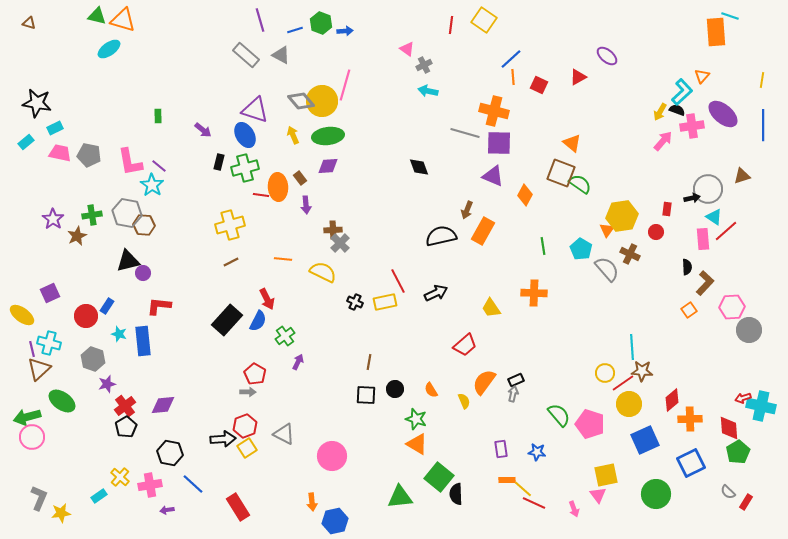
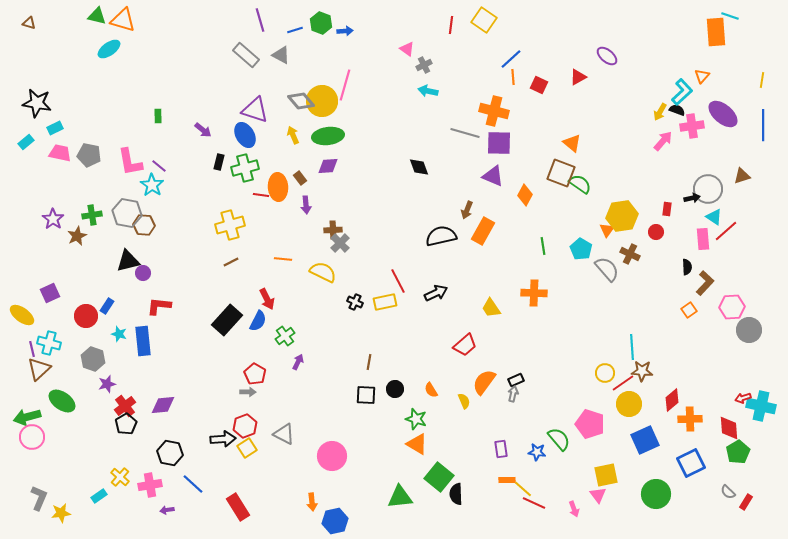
green semicircle at (559, 415): moved 24 px down
black pentagon at (126, 427): moved 3 px up
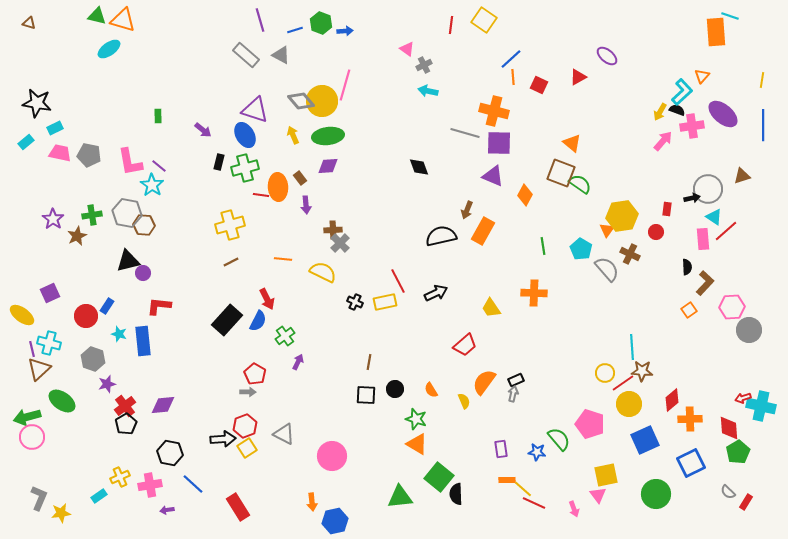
yellow cross at (120, 477): rotated 24 degrees clockwise
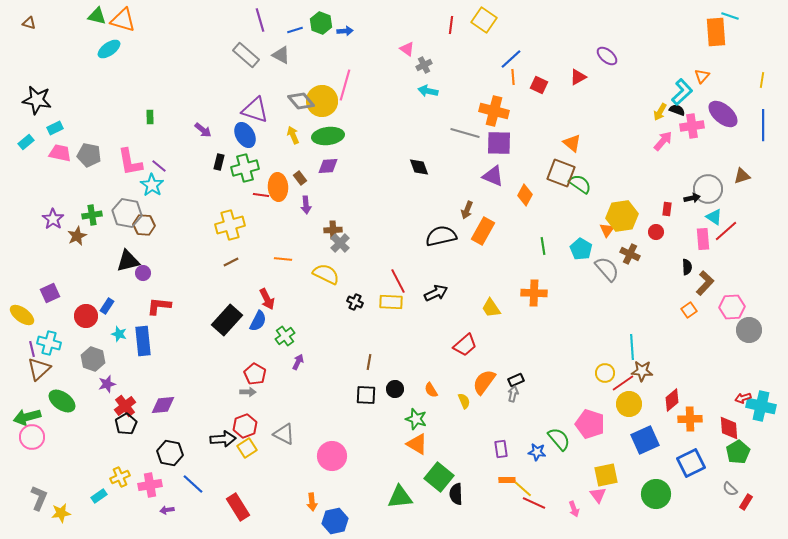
black star at (37, 103): moved 3 px up
green rectangle at (158, 116): moved 8 px left, 1 px down
yellow semicircle at (323, 272): moved 3 px right, 2 px down
yellow rectangle at (385, 302): moved 6 px right; rotated 15 degrees clockwise
gray semicircle at (728, 492): moved 2 px right, 3 px up
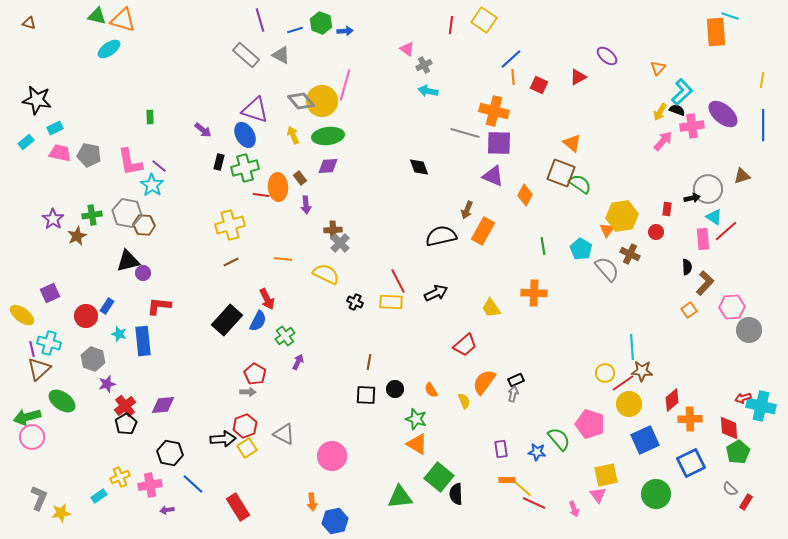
orange triangle at (702, 76): moved 44 px left, 8 px up
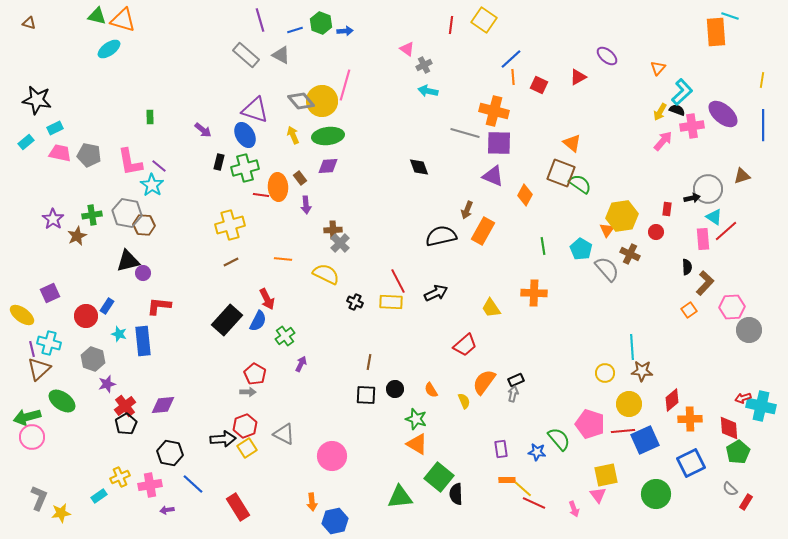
purple arrow at (298, 362): moved 3 px right, 2 px down
red line at (623, 383): moved 48 px down; rotated 30 degrees clockwise
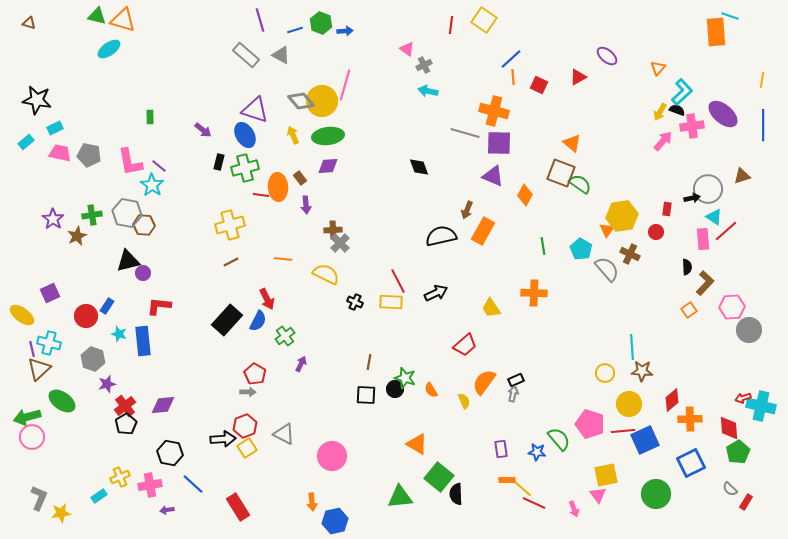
green star at (416, 419): moved 11 px left, 41 px up
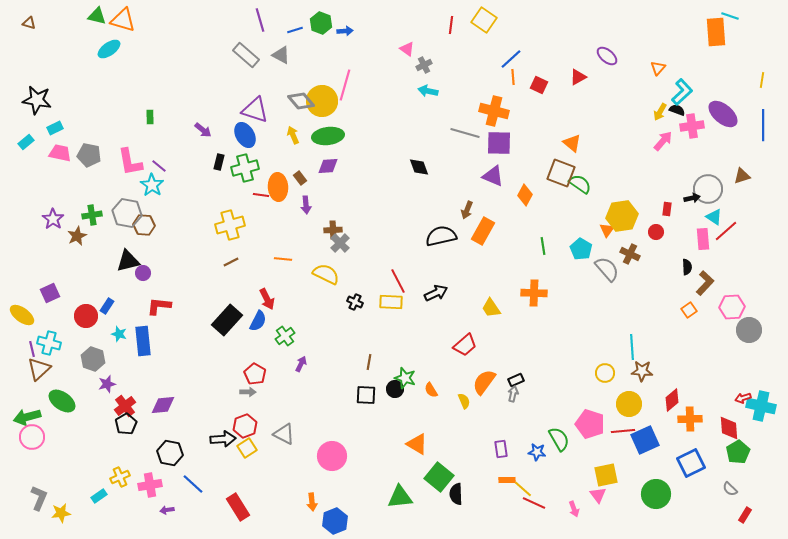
green semicircle at (559, 439): rotated 10 degrees clockwise
red rectangle at (746, 502): moved 1 px left, 13 px down
blue hexagon at (335, 521): rotated 10 degrees counterclockwise
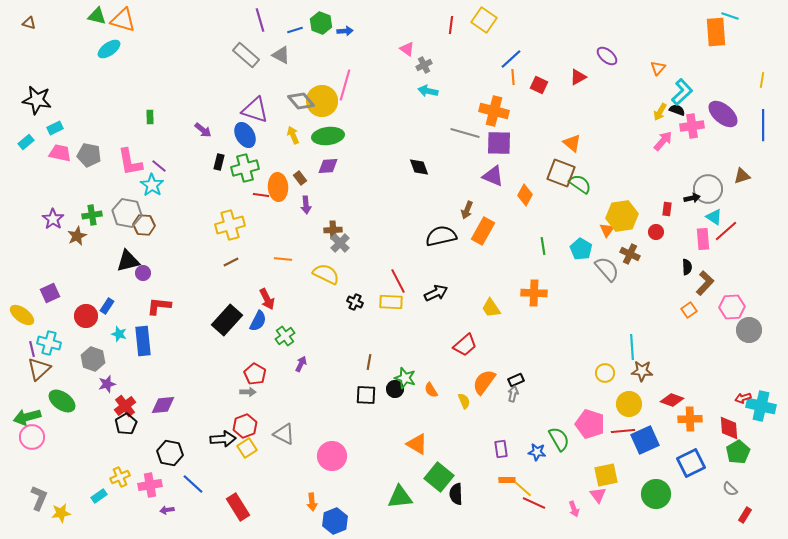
red diamond at (672, 400): rotated 60 degrees clockwise
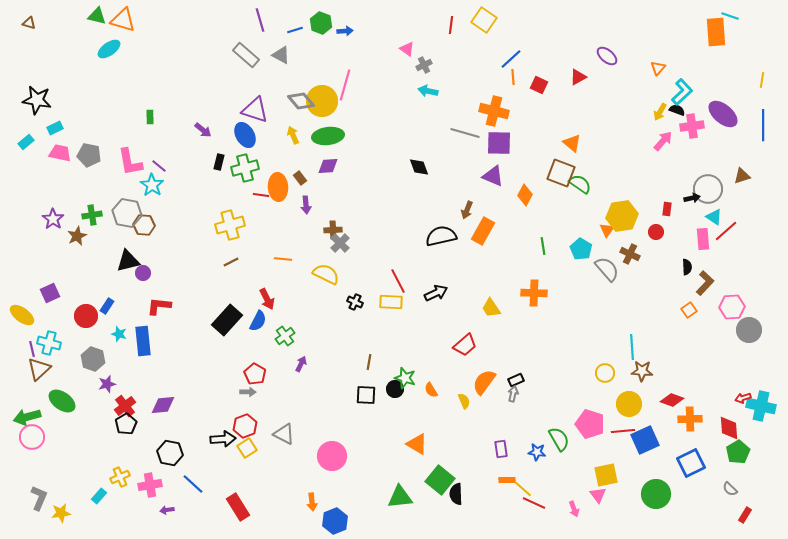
green square at (439, 477): moved 1 px right, 3 px down
cyan rectangle at (99, 496): rotated 14 degrees counterclockwise
